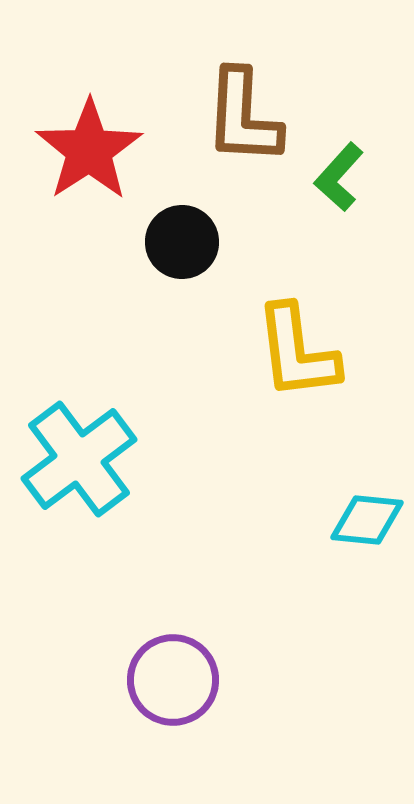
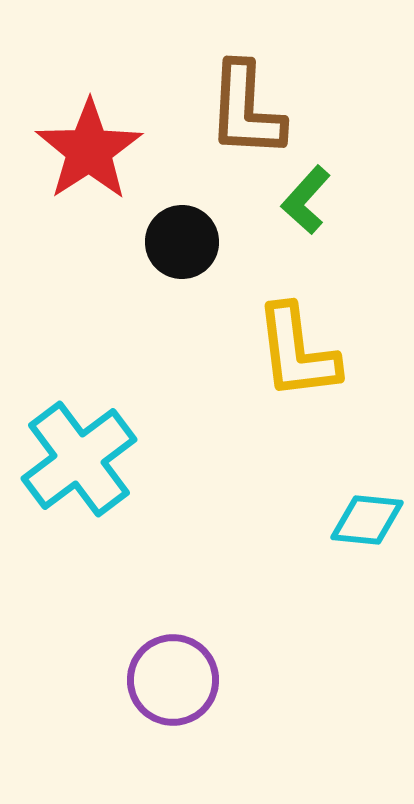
brown L-shape: moved 3 px right, 7 px up
green L-shape: moved 33 px left, 23 px down
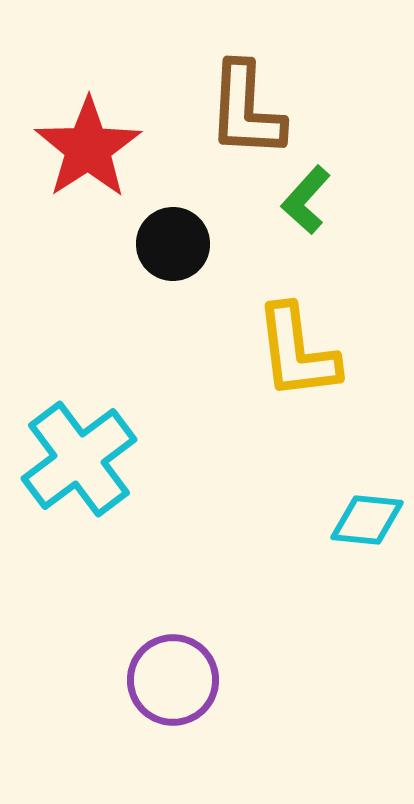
red star: moved 1 px left, 2 px up
black circle: moved 9 px left, 2 px down
